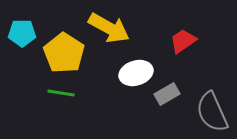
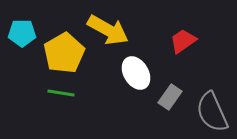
yellow arrow: moved 1 px left, 2 px down
yellow pentagon: rotated 9 degrees clockwise
white ellipse: rotated 76 degrees clockwise
gray rectangle: moved 3 px right, 3 px down; rotated 25 degrees counterclockwise
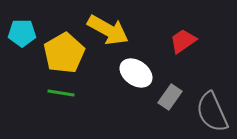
white ellipse: rotated 24 degrees counterclockwise
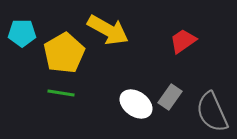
white ellipse: moved 31 px down
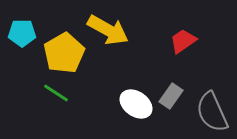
green line: moved 5 px left; rotated 24 degrees clockwise
gray rectangle: moved 1 px right, 1 px up
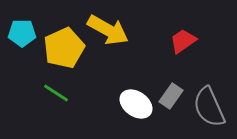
yellow pentagon: moved 5 px up; rotated 6 degrees clockwise
gray semicircle: moved 3 px left, 5 px up
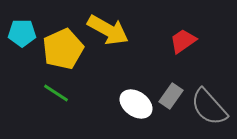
yellow pentagon: moved 1 px left, 1 px down
gray semicircle: rotated 18 degrees counterclockwise
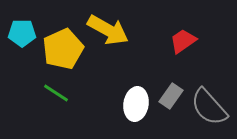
white ellipse: rotated 64 degrees clockwise
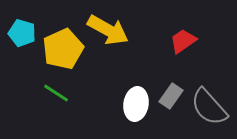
cyan pentagon: rotated 16 degrees clockwise
